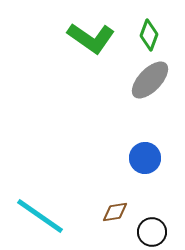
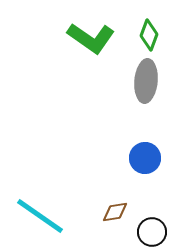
gray ellipse: moved 4 px left, 1 px down; rotated 39 degrees counterclockwise
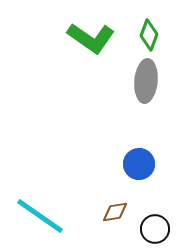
blue circle: moved 6 px left, 6 px down
black circle: moved 3 px right, 3 px up
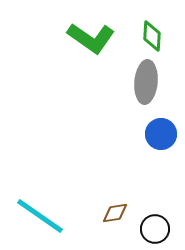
green diamond: moved 3 px right, 1 px down; rotated 16 degrees counterclockwise
gray ellipse: moved 1 px down
blue circle: moved 22 px right, 30 px up
brown diamond: moved 1 px down
